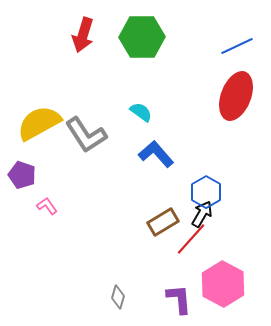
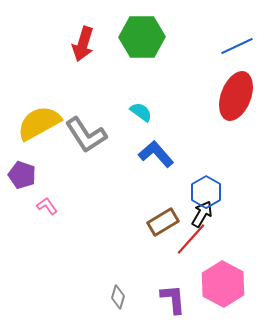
red arrow: moved 9 px down
purple L-shape: moved 6 px left
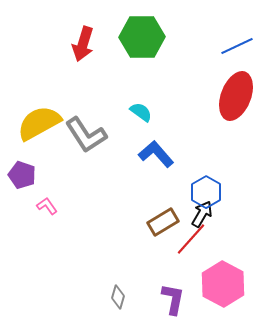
purple L-shape: rotated 16 degrees clockwise
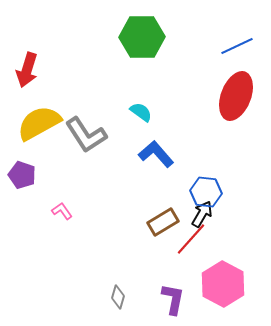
red arrow: moved 56 px left, 26 px down
blue hexagon: rotated 24 degrees counterclockwise
pink L-shape: moved 15 px right, 5 px down
